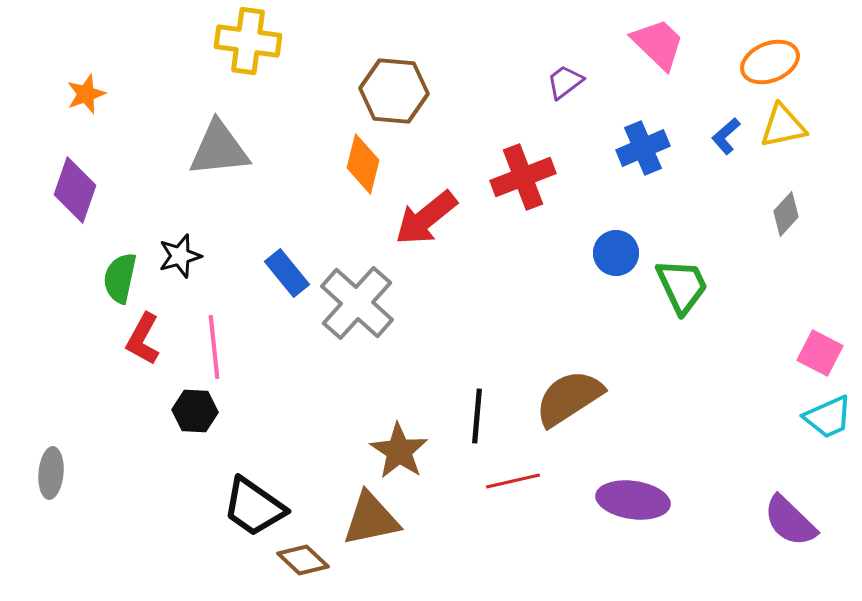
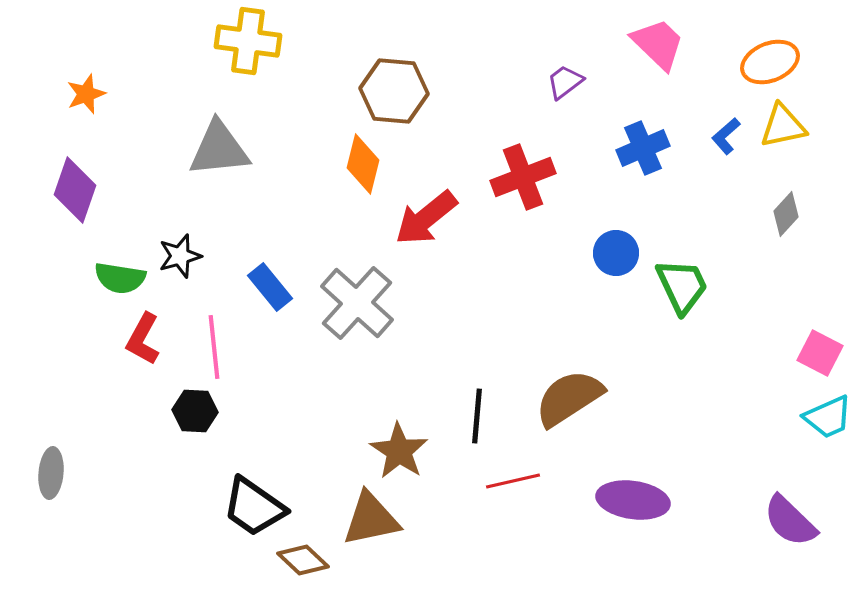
blue rectangle: moved 17 px left, 14 px down
green semicircle: rotated 93 degrees counterclockwise
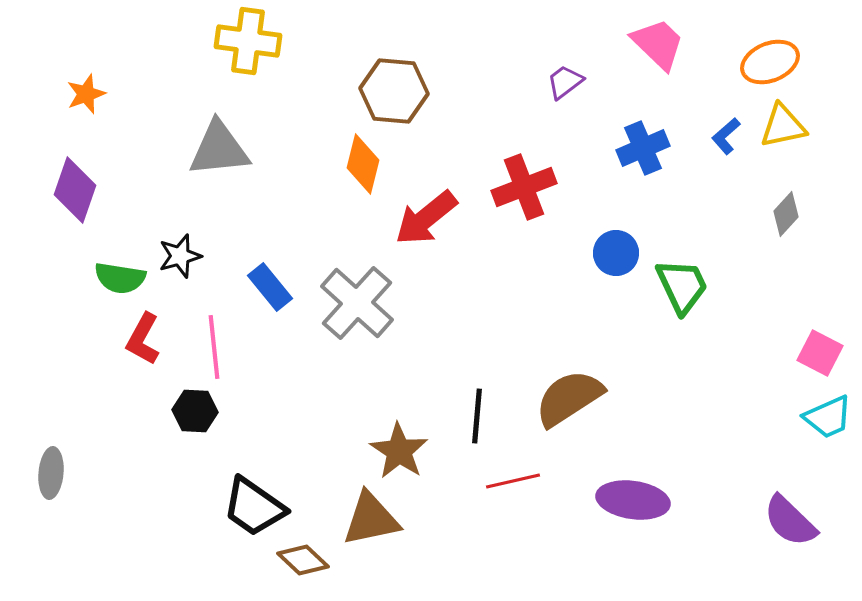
red cross: moved 1 px right, 10 px down
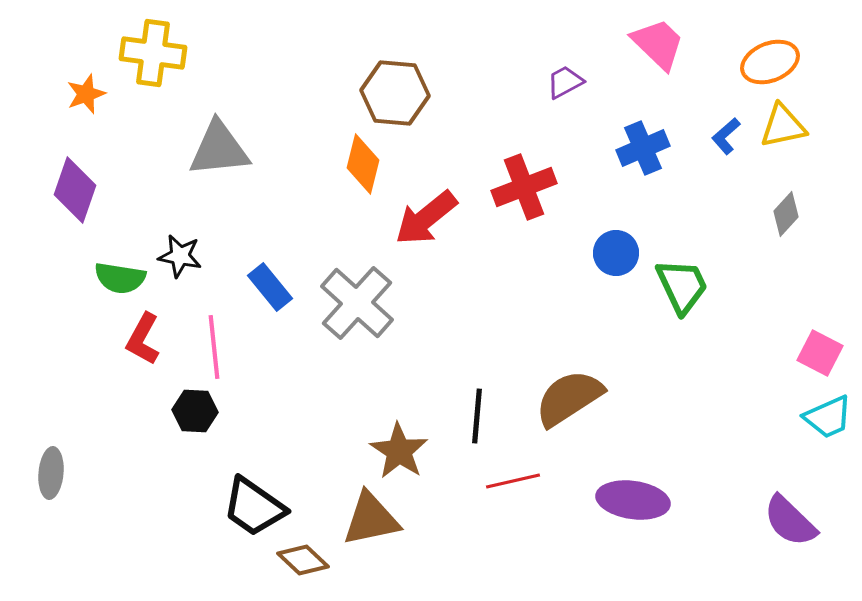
yellow cross: moved 95 px left, 12 px down
purple trapezoid: rotated 9 degrees clockwise
brown hexagon: moved 1 px right, 2 px down
black star: rotated 27 degrees clockwise
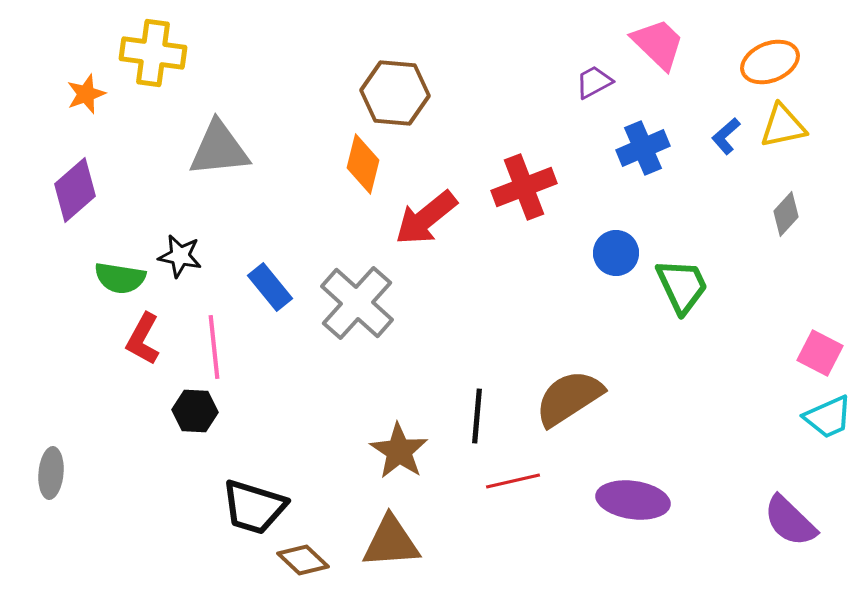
purple trapezoid: moved 29 px right
purple diamond: rotated 30 degrees clockwise
black trapezoid: rotated 18 degrees counterclockwise
brown triangle: moved 20 px right, 23 px down; rotated 8 degrees clockwise
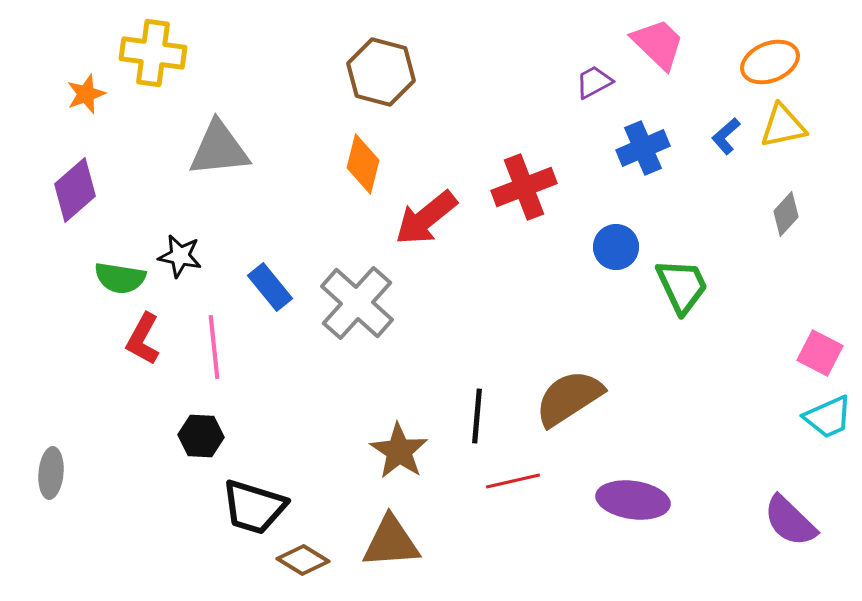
brown hexagon: moved 14 px left, 21 px up; rotated 10 degrees clockwise
blue circle: moved 6 px up
black hexagon: moved 6 px right, 25 px down
brown diamond: rotated 12 degrees counterclockwise
